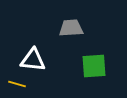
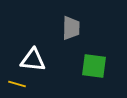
gray trapezoid: rotated 95 degrees clockwise
green square: rotated 12 degrees clockwise
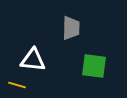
yellow line: moved 1 px down
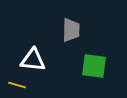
gray trapezoid: moved 2 px down
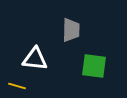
white triangle: moved 2 px right, 1 px up
yellow line: moved 1 px down
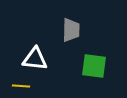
yellow line: moved 4 px right; rotated 12 degrees counterclockwise
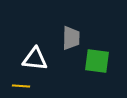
gray trapezoid: moved 8 px down
green square: moved 3 px right, 5 px up
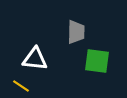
gray trapezoid: moved 5 px right, 6 px up
yellow line: rotated 30 degrees clockwise
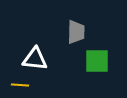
green square: rotated 8 degrees counterclockwise
yellow line: moved 1 px left, 1 px up; rotated 30 degrees counterclockwise
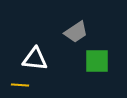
gray trapezoid: rotated 55 degrees clockwise
